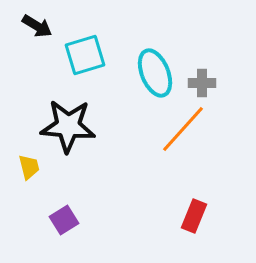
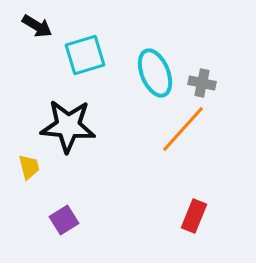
gray cross: rotated 12 degrees clockwise
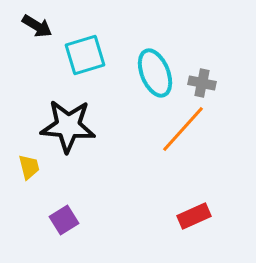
red rectangle: rotated 44 degrees clockwise
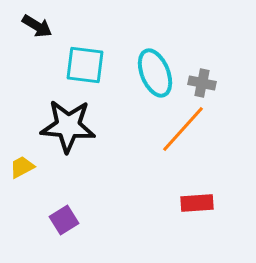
cyan square: moved 10 px down; rotated 24 degrees clockwise
yellow trapezoid: moved 7 px left; rotated 104 degrees counterclockwise
red rectangle: moved 3 px right, 13 px up; rotated 20 degrees clockwise
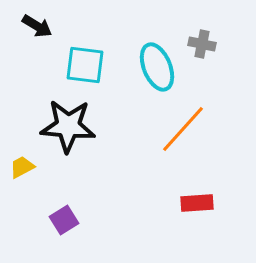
cyan ellipse: moved 2 px right, 6 px up
gray cross: moved 39 px up
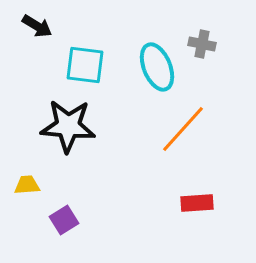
yellow trapezoid: moved 5 px right, 18 px down; rotated 24 degrees clockwise
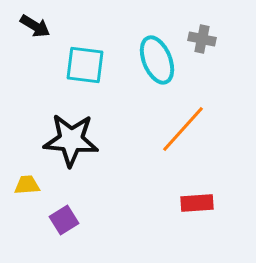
black arrow: moved 2 px left
gray cross: moved 5 px up
cyan ellipse: moved 7 px up
black star: moved 3 px right, 14 px down
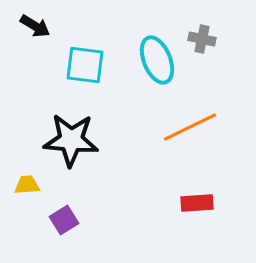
orange line: moved 7 px right, 2 px up; rotated 22 degrees clockwise
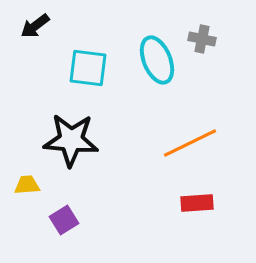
black arrow: rotated 112 degrees clockwise
cyan square: moved 3 px right, 3 px down
orange line: moved 16 px down
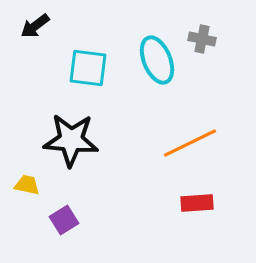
yellow trapezoid: rotated 16 degrees clockwise
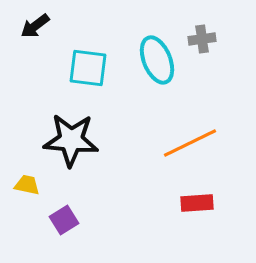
gray cross: rotated 20 degrees counterclockwise
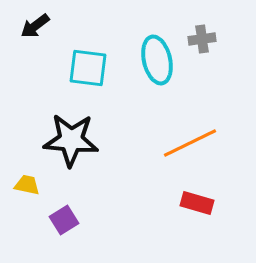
cyan ellipse: rotated 9 degrees clockwise
red rectangle: rotated 20 degrees clockwise
